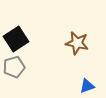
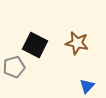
black square: moved 19 px right, 6 px down; rotated 30 degrees counterclockwise
blue triangle: rotated 28 degrees counterclockwise
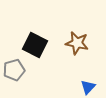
gray pentagon: moved 3 px down
blue triangle: moved 1 px right, 1 px down
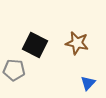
gray pentagon: rotated 20 degrees clockwise
blue triangle: moved 4 px up
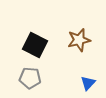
brown star: moved 2 px right, 3 px up; rotated 25 degrees counterclockwise
gray pentagon: moved 16 px right, 8 px down
